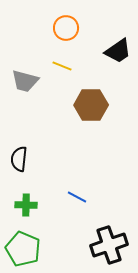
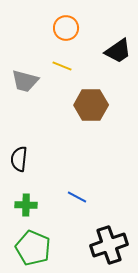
green pentagon: moved 10 px right, 1 px up
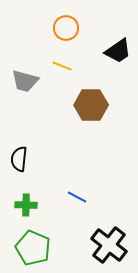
black cross: rotated 33 degrees counterclockwise
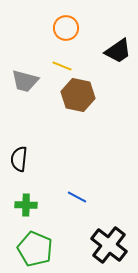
brown hexagon: moved 13 px left, 10 px up; rotated 12 degrees clockwise
green pentagon: moved 2 px right, 1 px down
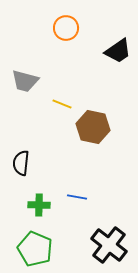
yellow line: moved 38 px down
brown hexagon: moved 15 px right, 32 px down
black semicircle: moved 2 px right, 4 px down
blue line: rotated 18 degrees counterclockwise
green cross: moved 13 px right
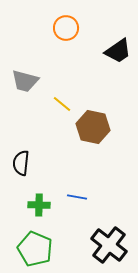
yellow line: rotated 18 degrees clockwise
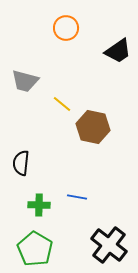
green pentagon: rotated 8 degrees clockwise
